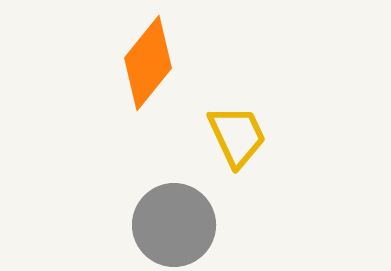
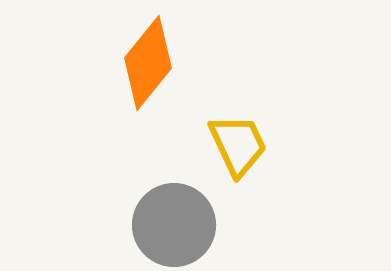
yellow trapezoid: moved 1 px right, 9 px down
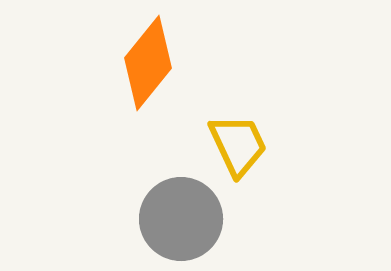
gray circle: moved 7 px right, 6 px up
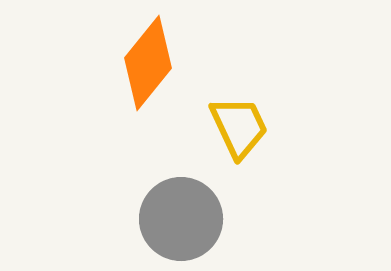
yellow trapezoid: moved 1 px right, 18 px up
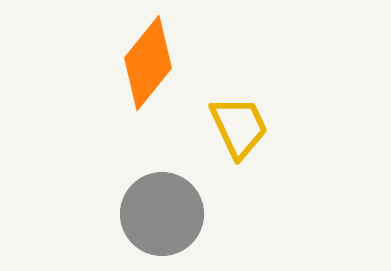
gray circle: moved 19 px left, 5 px up
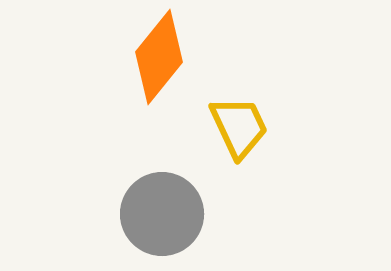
orange diamond: moved 11 px right, 6 px up
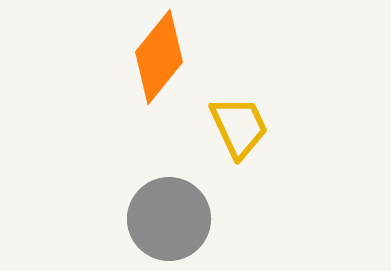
gray circle: moved 7 px right, 5 px down
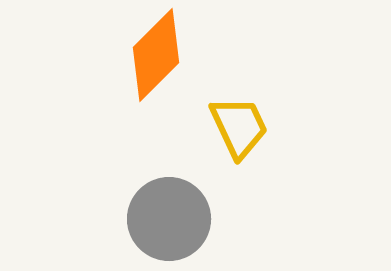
orange diamond: moved 3 px left, 2 px up; rotated 6 degrees clockwise
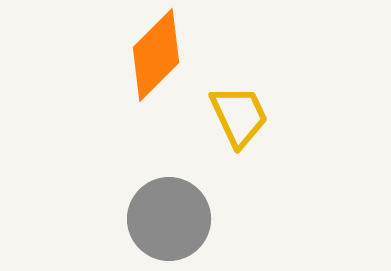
yellow trapezoid: moved 11 px up
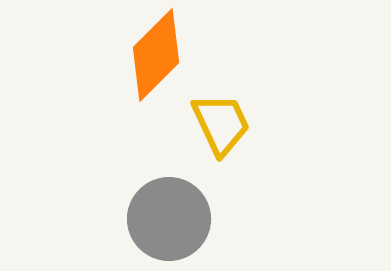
yellow trapezoid: moved 18 px left, 8 px down
